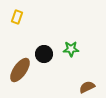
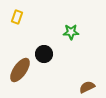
green star: moved 17 px up
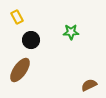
yellow rectangle: rotated 48 degrees counterclockwise
black circle: moved 13 px left, 14 px up
brown semicircle: moved 2 px right, 2 px up
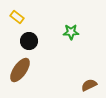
yellow rectangle: rotated 24 degrees counterclockwise
black circle: moved 2 px left, 1 px down
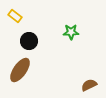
yellow rectangle: moved 2 px left, 1 px up
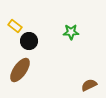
yellow rectangle: moved 10 px down
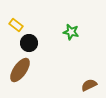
yellow rectangle: moved 1 px right, 1 px up
green star: rotated 14 degrees clockwise
black circle: moved 2 px down
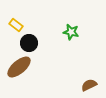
brown ellipse: moved 1 px left, 3 px up; rotated 15 degrees clockwise
